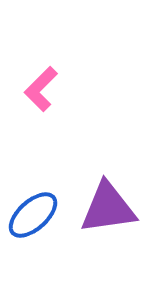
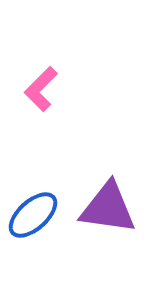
purple triangle: rotated 16 degrees clockwise
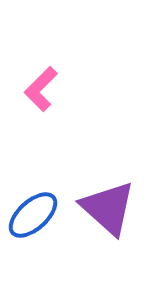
purple triangle: rotated 34 degrees clockwise
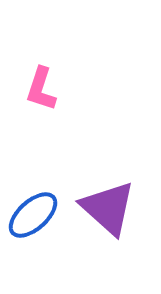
pink L-shape: rotated 27 degrees counterclockwise
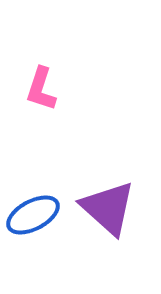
blue ellipse: rotated 14 degrees clockwise
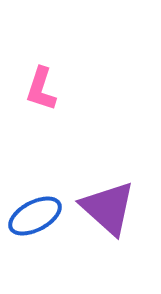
blue ellipse: moved 2 px right, 1 px down
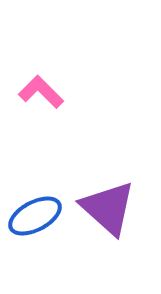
pink L-shape: moved 3 px down; rotated 117 degrees clockwise
